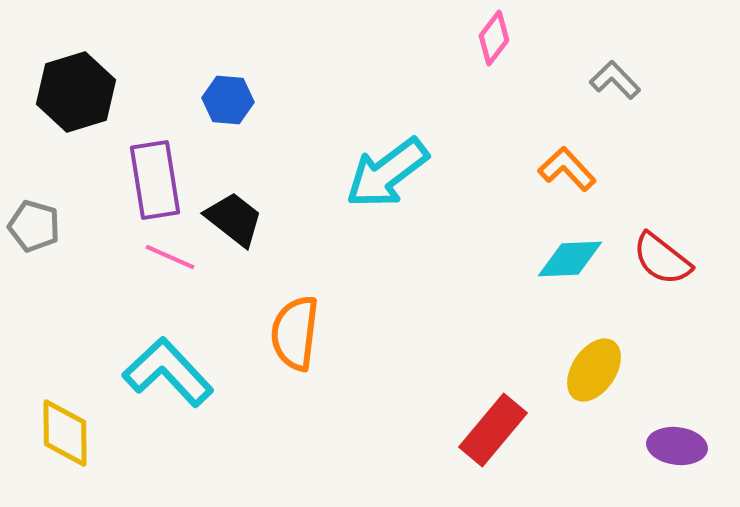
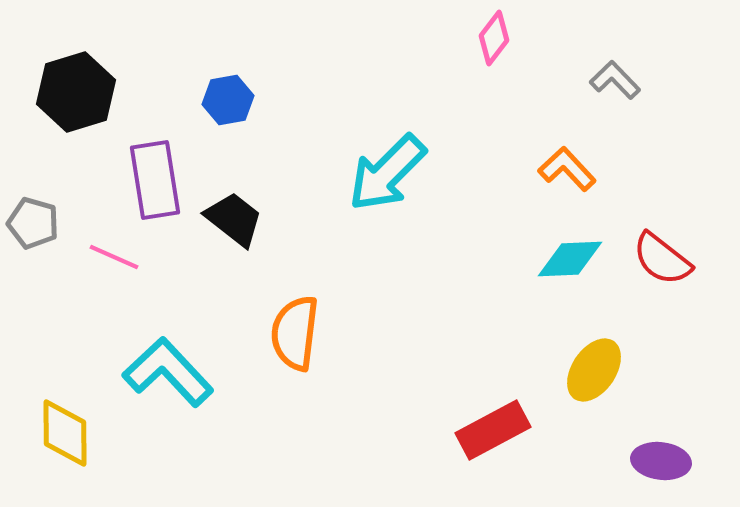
blue hexagon: rotated 15 degrees counterclockwise
cyan arrow: rotated 8 degrees counterclockwise
gray pentagon: moved 1 px left, 3 px up
pink line: moved 56 px left
red rectangle: rotated 22 degrees clockwise
purple ellipse: moved 16 px left, 15 px down
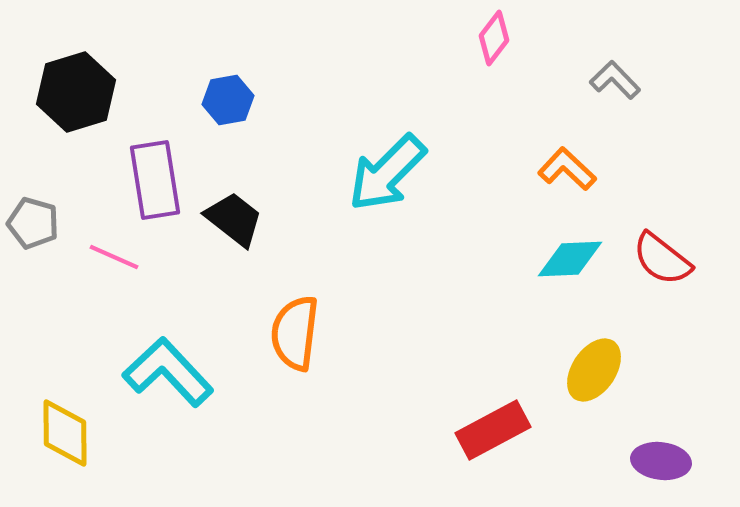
orange L-shape: rotated 4 degrees counterclockwise
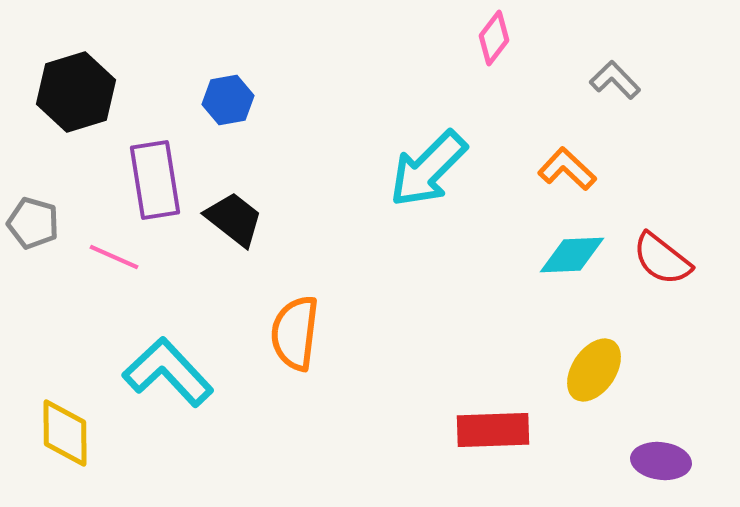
cyan arrow: moved 41 px right, 4 px up
cyan diamond: moved 2 px right, 4 px up
red rectangle: rotated 26 degrees clockwise
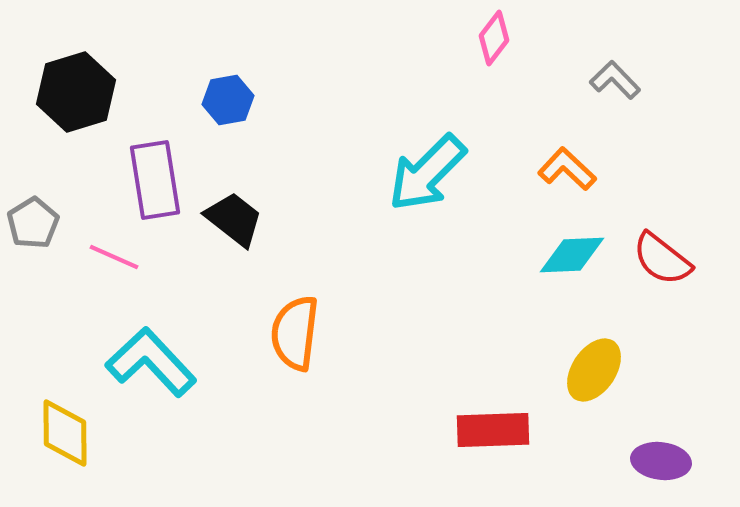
cyan arrow: moved 1 px left, 4 px down
gray pentagon: rotated 24 degrees clockwise
cyan L-shape: moved 17 px left, 10 px up
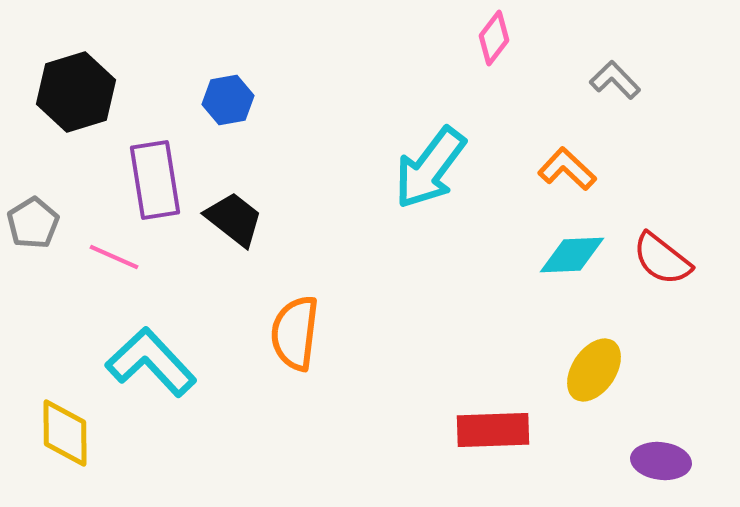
cyan arrow: moved 3 px right, 5 px up; rotated 8 degrees counterclockwise
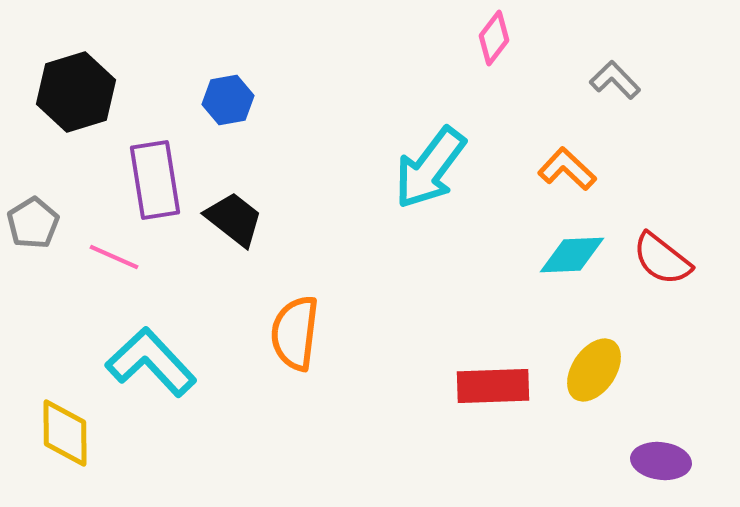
red rectangle: moved 44 px up
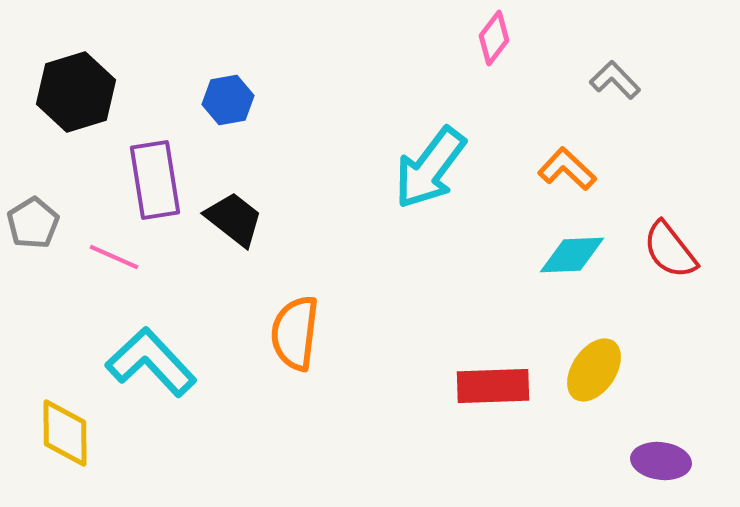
red semicircle: moved 8 px right, 9 px up; rotated 14 degrees clockwise
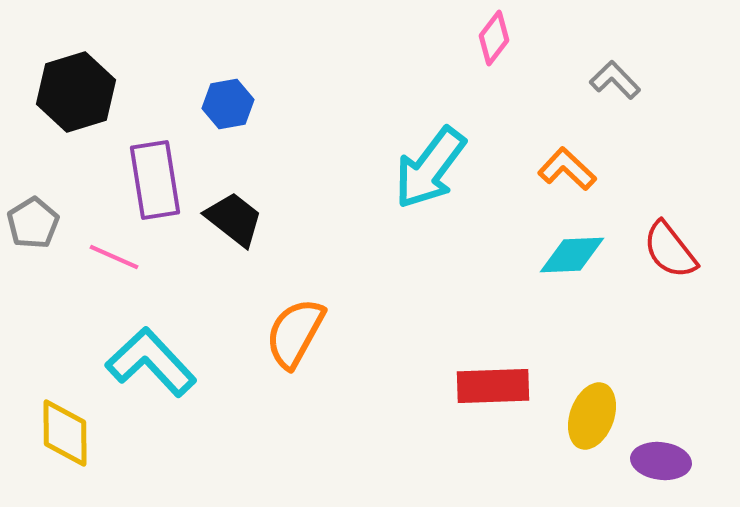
blue hexagon: moved 4 px down
orange semicircle: rotated 22 degrees clockwise
yellow ellipse: moved 2 px left, 46 px down; rotated 14 degrees counterclockwise
